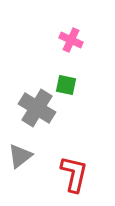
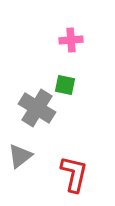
pink cross: rotated 30 degrees counterclockwise
green square: moved 1 px left
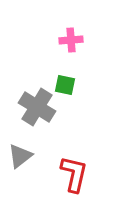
gray cross: moved 1 px up
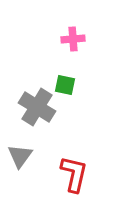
pink cross: moved 2 px right, 1 px up
gray triangle: rotated 16 degrees counterclockwise
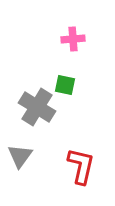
red L-shape: moved 7 px right, 8 px up
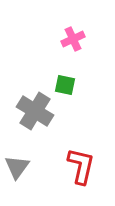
pink cross: rotated 20 degrees counterclockwise
gray cross: moved 2 px left, 4 px down
gray triangle: moved 3 px left, 11 px down
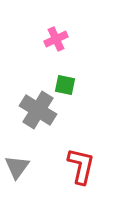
pink cross: moved 17 px left
gray cross: moved 3 px right, 1 px up
